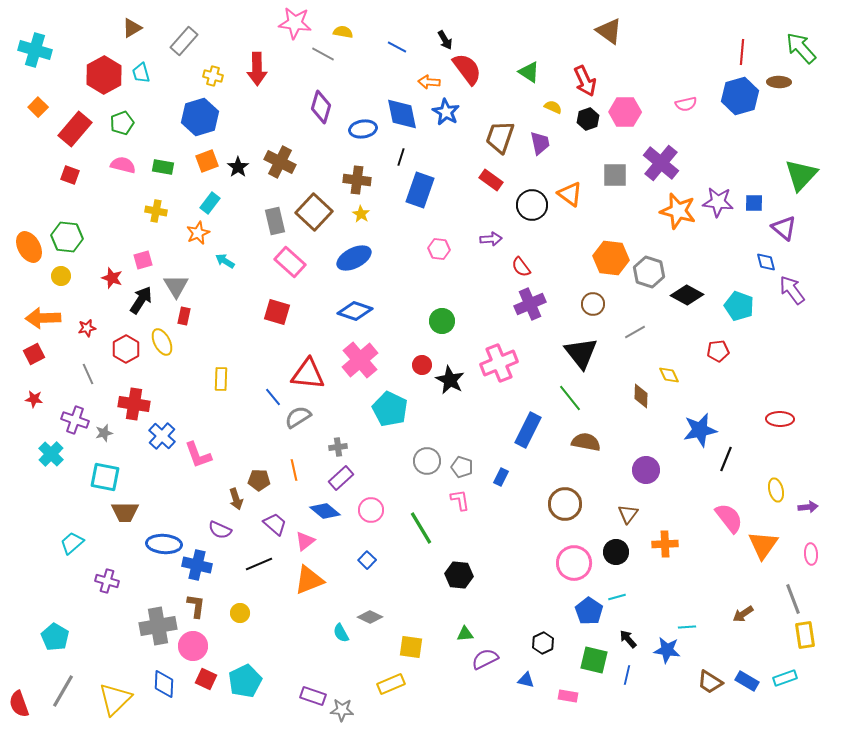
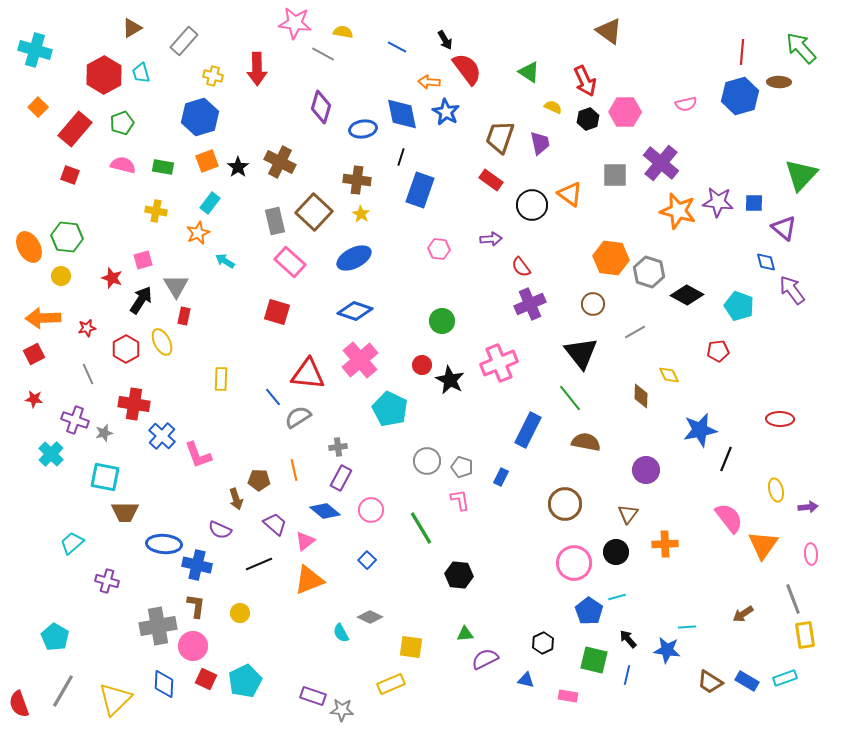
purple rectangle at (341, 478): rotated 20 degrees counterclockwise
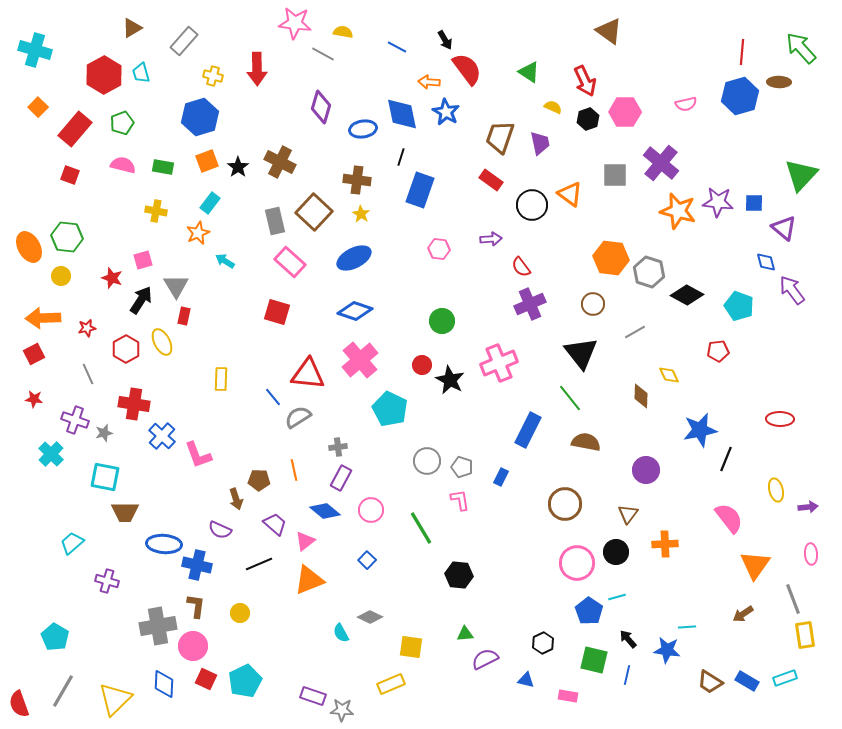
orange triangle at (763, 545): moved 8 px left, 20 px down
pink circle at (574, 563): moved 3 px right
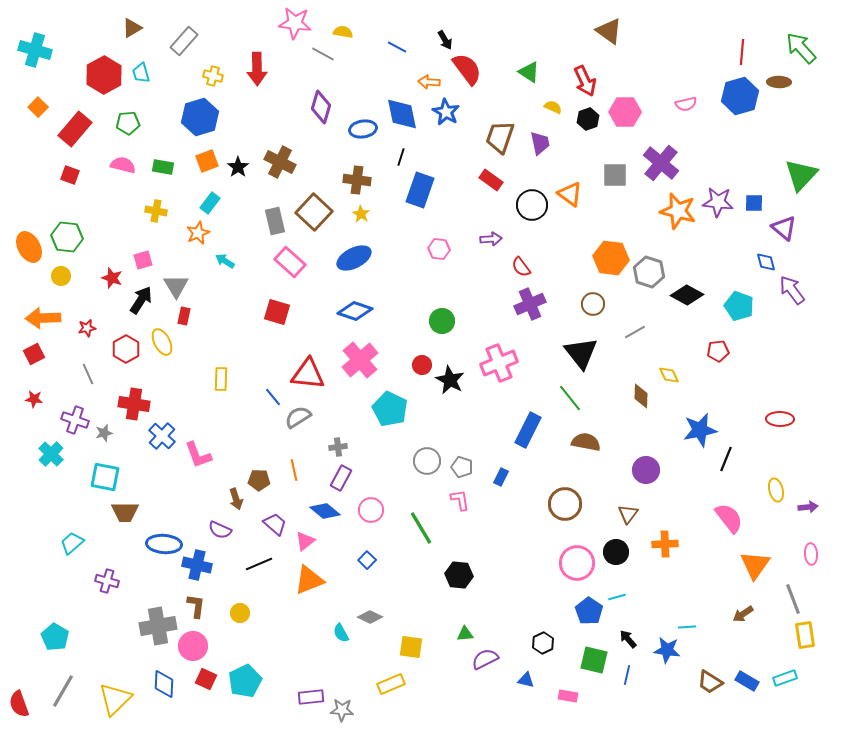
green pentagon at (122, 123): moved 6 px right; rotated 15 degrees clockwise
purple rectangle at (313, 696): moved 2 px left, 1 px down; rotated 25 degrees counterclockwise
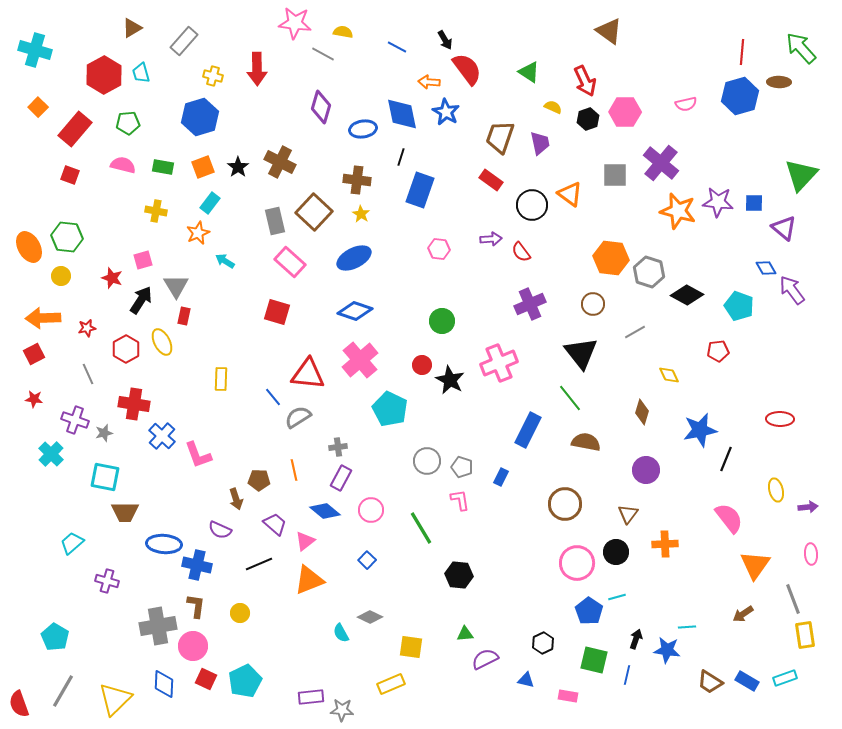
orange square at (207, 161): moved 4 px left, 6 px down
blue diamond at (766, 262): moved 6 px down; rotated 15 degrees counterclockwise
red semicircle at (521, 267): moved 15 px up
brown diamond at (641, 396): moved 1 px right, 16 px down; rotated 15 degrees clockwise
black arrow at (628, 639): moved 8 px right; rotated 60 degrees clockwise
